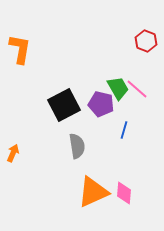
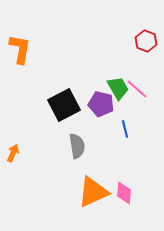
blue line: moved 1 px right, 1 px up; rotated 30 degrees counterclockwise
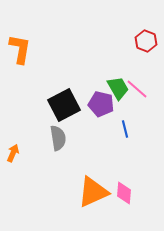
gray semicircle: moved 19 px left, 8 px up
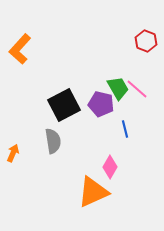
orange L-shape: rotated 148 degrees counterclockwise
gray semicircle: moved 5 px left, 3 px down
pink diamond: moved 14 px left, 26 px up; rotated 25 degrees clockwise
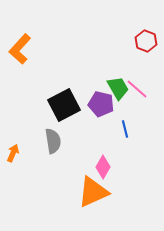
pink diamond: moved 7 px left
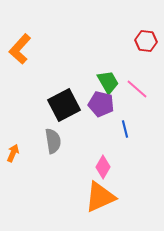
red hexagon: rotated 15 degrees counterclockwise
green trapezoid: moved 10 px left, 6 px up
orange triangle: moved 7 px right, 5 px down
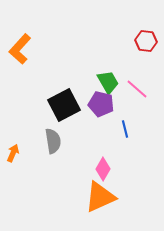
pink diamond: moved 2 px down
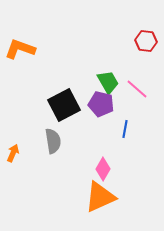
orange L-shape: rotated 68 degrees clockwise
blue line: rotated 24 degrees clockwise
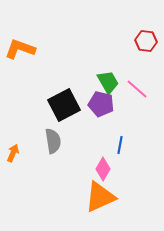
blue line: moved 5 px left, 16 px down
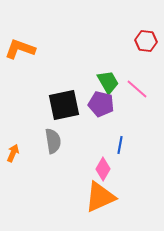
black square: rotated 16 degrees clockwise
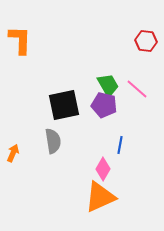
orange L-shape: moved 9 px up; rotated 72 degrees clockwise
green trapezoid: moved 3 px down
purple pentagon: moved 3 px right, 1 px down
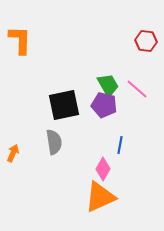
gray semicircle: moved 1 px right, 1 px down
